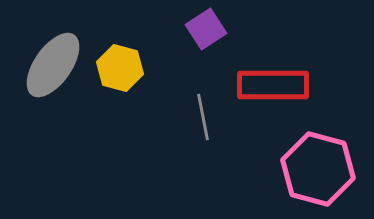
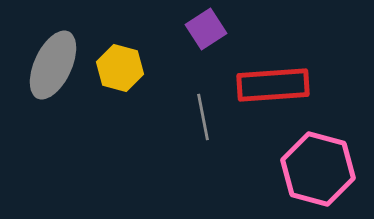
gray ellipse: rotated 10 degrees counterclockwise
red rectangle: rotated 4 degrees counterclockwise
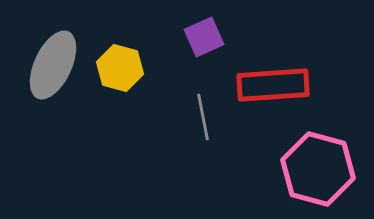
purple square: moved 2 px left, 8 px down; rotated 9 degrees clockwise
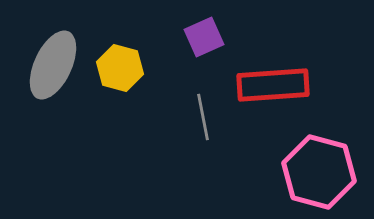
pink hexagon: moved 1 px right, 3 px down
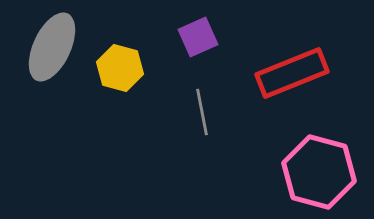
purple square: moved 6 px left
gray ellipse: moved 1 px left, 18 px up
red rectangle: moved 19 px right, 12 px up; rotated 18 degrees counterclockwise
gray line: moved 1 px left, 5 px up
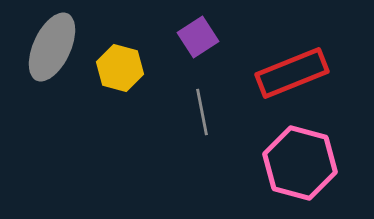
purple square: rotated 9 degrees counterclockwise
pink hexagon: moved 19 px left, 9 px up
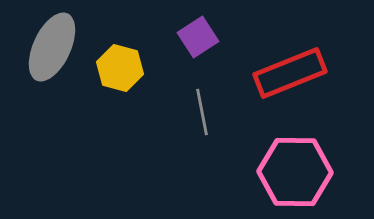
red rectangle: moved 2 px left
pink hexagon: moved 5 px left, 9 px down; rotated 14 degrees counterclockwise
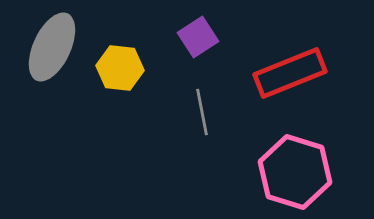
yellow hexagon: rotated 9 degrees counterclockwise
pink hexagon: rotated 16 degrees clockwise
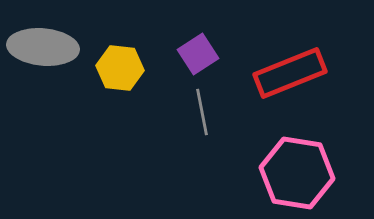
purple square: moved 17 px down
gray ellipse: moved 9 px left; rotated 70 degrees clockwise
pink hexagon: moved 2 px right, 1 px down; rotated 8 degrees counterclockwise
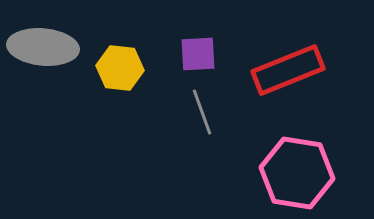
purple square: rotated 30 degrees clockwise
red rectangle: moved 2 px left, 3 px up
gray line: rotated 9 degrees counterclockwise
